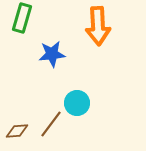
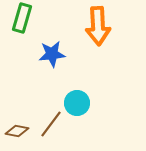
brown diamond: rotated 15 degrees clockwise
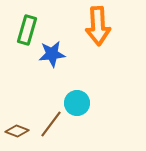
green rectangle: moved 5 px right, 12 px down
brown diamond: rotated 10 degrees clockwise
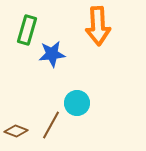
brown line: moved 1 px down; rotated 8 degrees counterclockwise
brown diamond: moved 1 px left
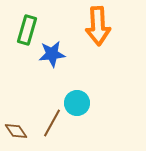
brown line: moved 1 px right, 2 px up
brown diamond: rotated 35 degrees clockwise
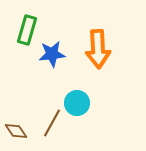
orange arrow: moved 23 px down
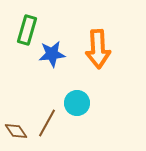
brown line: moved 5 px left
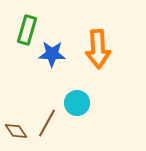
blue star: rotated 8 degrees clockwise
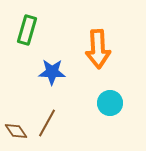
blue star: moved 18 px down
cyan circle: moved 33 px right
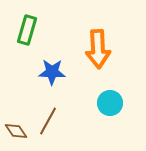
brown line: moved 1 px right, 2 px up
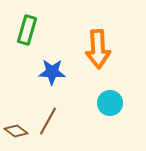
brown diamond: rotated 20 degrees counterclockwise
